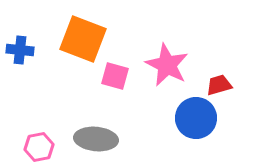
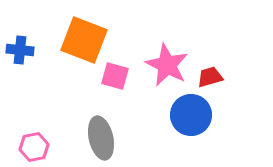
orange square: moved 1 px right, 1 px down
red trapezoid: moved 9 px left, 8 px up
blue circle: moved 5 px left, 3 px up
gray ellipse: moved 5 px right, 1 px up; rotated 72 degrees clockwise
pink hexagon: moved 5 px left
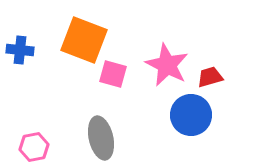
pink square: moved 2 px left, 2 px up
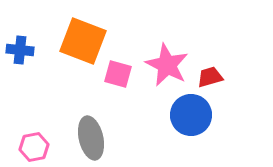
orange square: moved 1 px left, 1 px down
pink square: moved 5 px right
gray ellipse: moved 10 px left
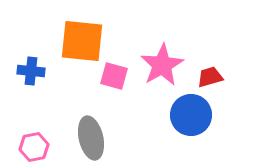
orange square: moved 1 px left; rotated 15 degrees counterclockwise
blue cross: moved 11 px right, 21 px down
pink star: moved 5 px left; rotated 15 degrees clockwise
pink square: moved 4 px left, 2 px down
